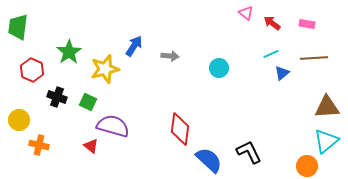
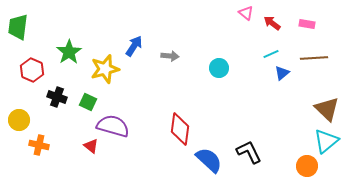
brown triangle: moved 2 px down; rotated 48 degrees clockwise
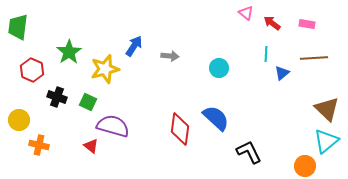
cyan line: moved 5 px left; rotated 63 degrees counterclockwise
blue semicircle: moved 7 px right, 42 px up
orange circle: moved 2 px left
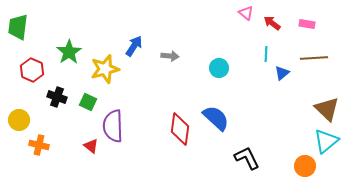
purple semicircle: rotated 108 degrees counterclockwise
black L-shape: moved 2 px left, 6 px down
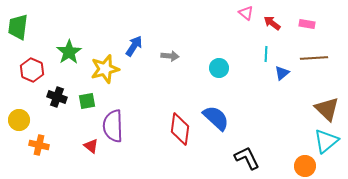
green square: moved 1 px left, 1 px up; rotated 36 degrees counterclockwise
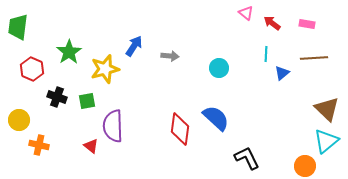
red hexagon: moved 1 px up
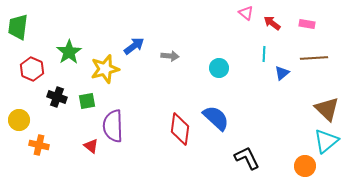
blue arrow: rotated 20 degrees clockwise
cyan line: moved 2 px left
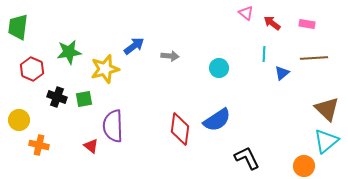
green star: rotated 25 degrees clockwise
green square: moved 3 px left, 2 px up
blue semicircle: moved 1 px right, 2 px down; rotated 104 degrees clockwise
orange circle: moved 1 px left
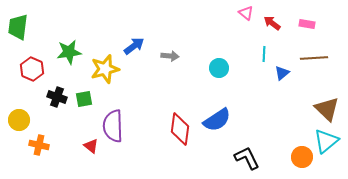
orange circle: moved 2 px left, 9 px up
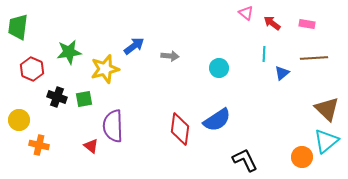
black L-shape: moved 2 px left, 2 px down
